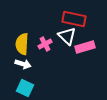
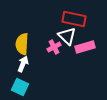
pink cross: moved 9 px right, 3 px down
white arrow: rotated 84 degrees counterclockwise
cyan square: moved 5 px left, 1 px up
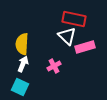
pink cross: moved 19 px down
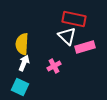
white arrow: moved 1 px right, 1 px up
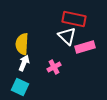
pink cross: moved 1 px down
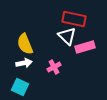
yellow semicircle: moved 3 px right; rotated 25 degrees counterclockwise
white arrow: rotated 56 degrees clockwise
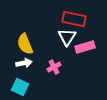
white triangle: moved 1 px down; rotated 18 degrees clockwise
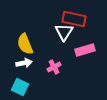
white triangle: moved 3 px left, 5 px up
pink rectangle: moved 3 px down
